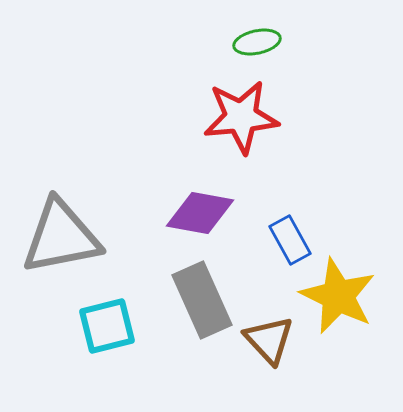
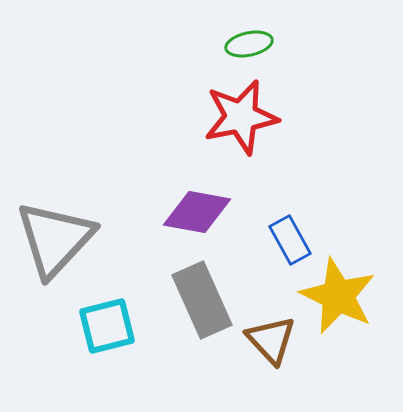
green ellipse: moved 8 px left, 2 px down
red star: rotated 6 degrees counterclockwise
purple diamond: moved 3 px left, 1 px up
gray triangle: moved 6 px left, 2 px down; rotated 36 degrees counterclockwise
brown triangle: moved 2 px right
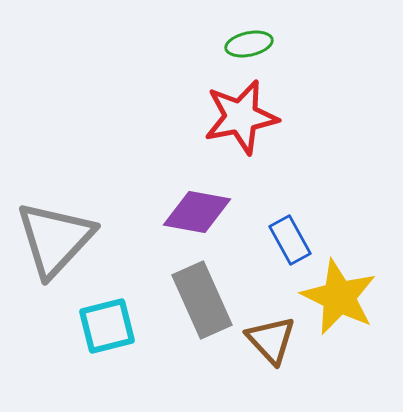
yellow star: moved 1 px right, 1 px down
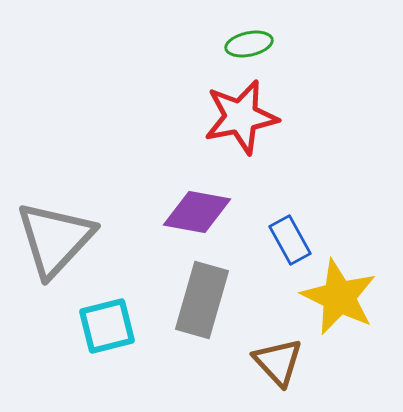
gray rectangle: rotated 40 degrees clockwise
brown triangle: moved 7 px right, 22 px down
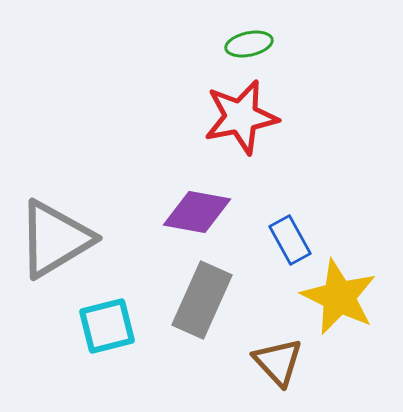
gray triangle: rotated 16 degrees clockwise
gray rectangle: rotated 8 degrees clockwise
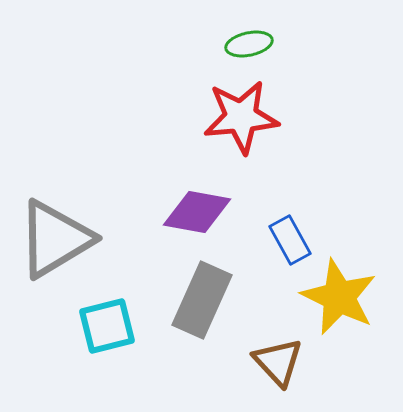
red star: rotated 6 degrees clockwise
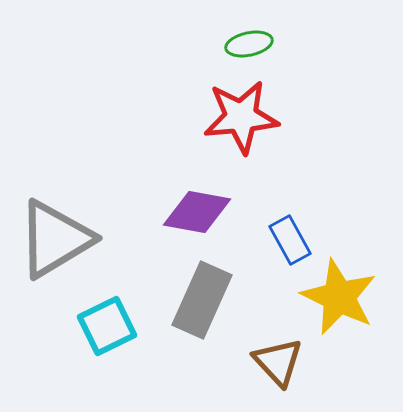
cyan square: rotated 12 degrees counterclockwise
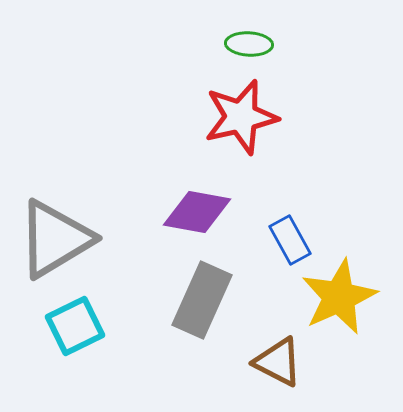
green ellipse: rotated 15 degrees clockwise
red star: rotated 8 degrees counterclockwise
yellow star: rotated 22 degrees clockwise
cyan square: moved 32 px left
brown triangle: rotated 20 degrees counterclockwise
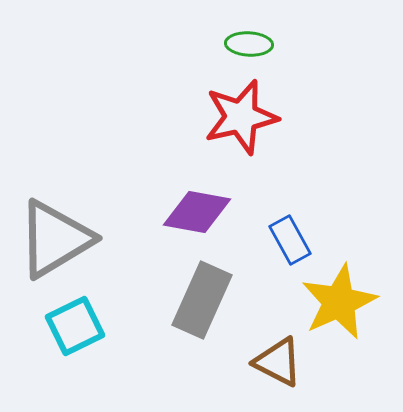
yellow star: moved 5 px down
